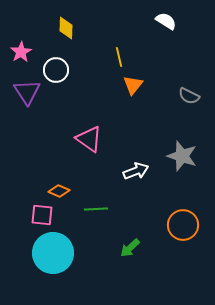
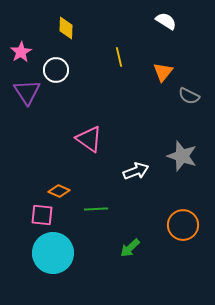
orange triangle: moved 30 px right, 13 px up
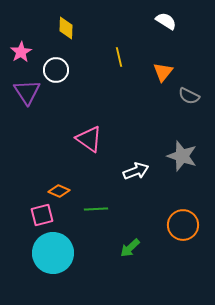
pink square: rotated 20 degrees counterclockwise
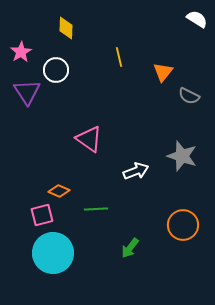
white semicircle: moved 31 px right, 2 px up
green arrow: rotated 10 degrees counterclockwise
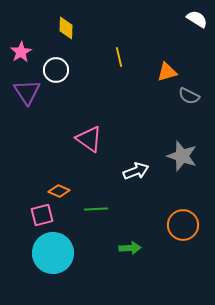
orange triangle: moved 4 px right; rotated 35 degrees clockwise
green arrow: rotated 130 degrees counterclockwise
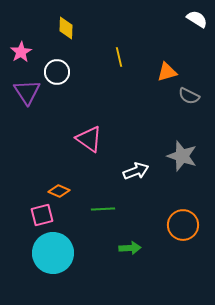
white circle: moved 1 px right, 2 px down
green line: moved 7 px right
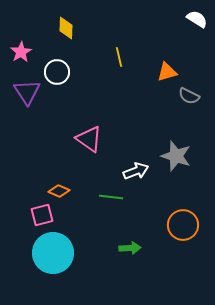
gray star: moved 6 px left
green line: moved 8 px right, 12 px up; rotated 10 degrees clockwise
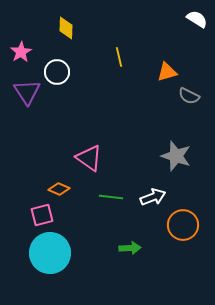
pink triangle: moved 19 px down
white arrow: moved 17 px right, 26 px down
orange diamond: moved 2 px up
cyan circle: moved 3 px left
